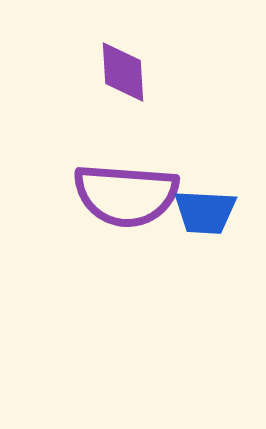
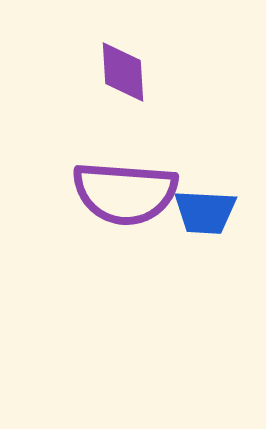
purple semicircle: moved 1 px left, 2 px up
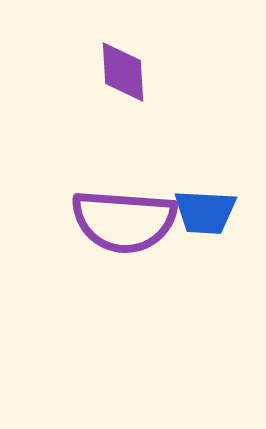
purple semicircle: moved 1 px left, 28 px down
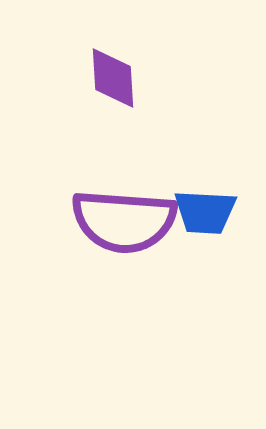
purple diamond: moved 10 px left, 6 px down
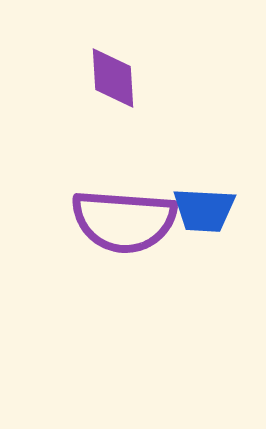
blue trapezoid: moved 1 px left, 2 px up
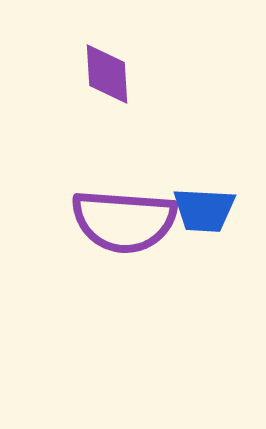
purple diamond: moved 6 px left, 4 px up
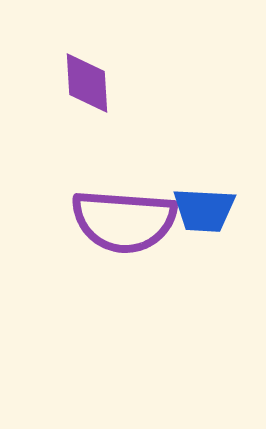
purple diamond: moved 20 px left, 9 px down
